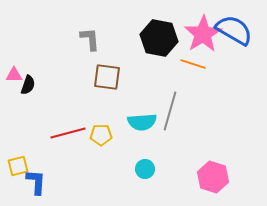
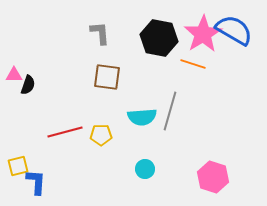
gray L-shape: moved 10 px right, 6 px up
cyan semicircle: moved 5 px up
red line: moved 3 px left, 1 px up
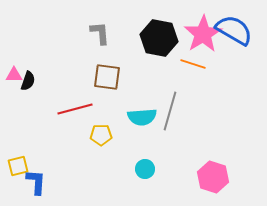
black semicircle: moved 4 px up
red line: moved 10 px right, 23 px up
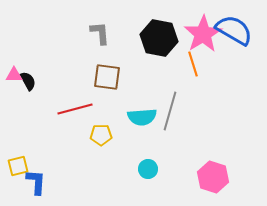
orange line: rotated 55 degrees clockwise
black semicircle: rotated 48 degrees counterclockwise
cyan circle: moved 3 px right
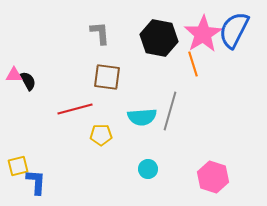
blue semicircle: rotated 93 degrees counterclockwise
